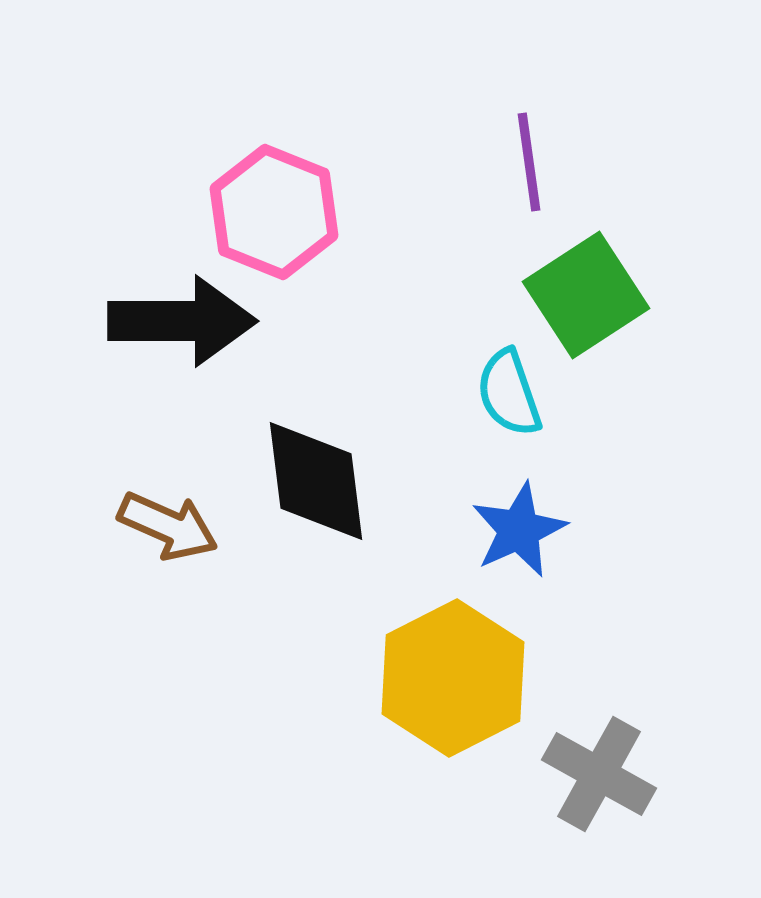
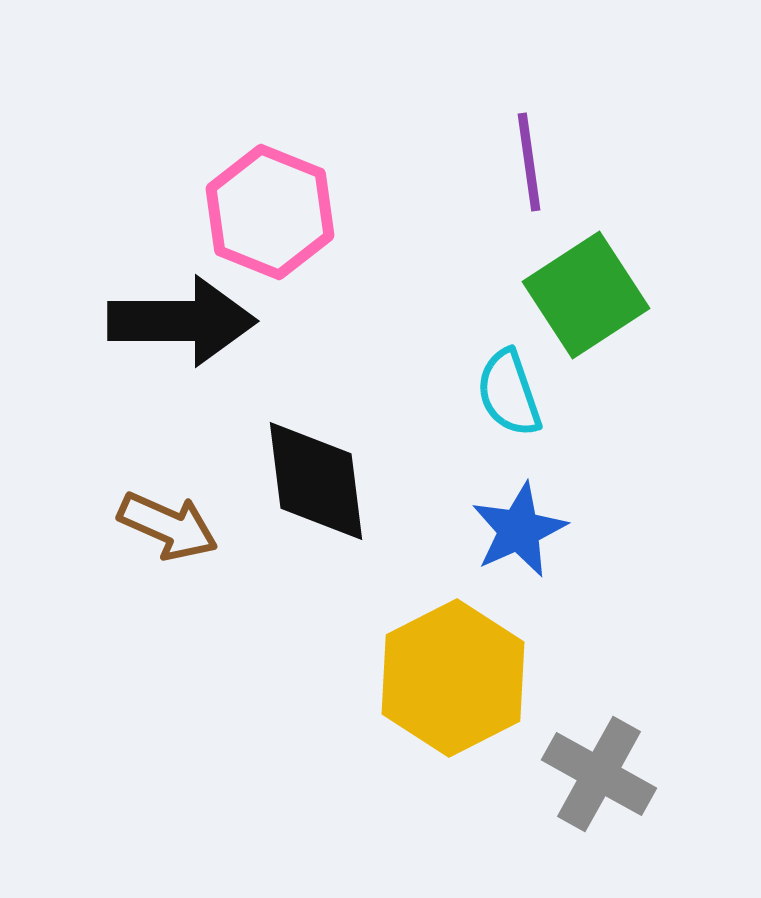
pink hexagon: moved 4 px left
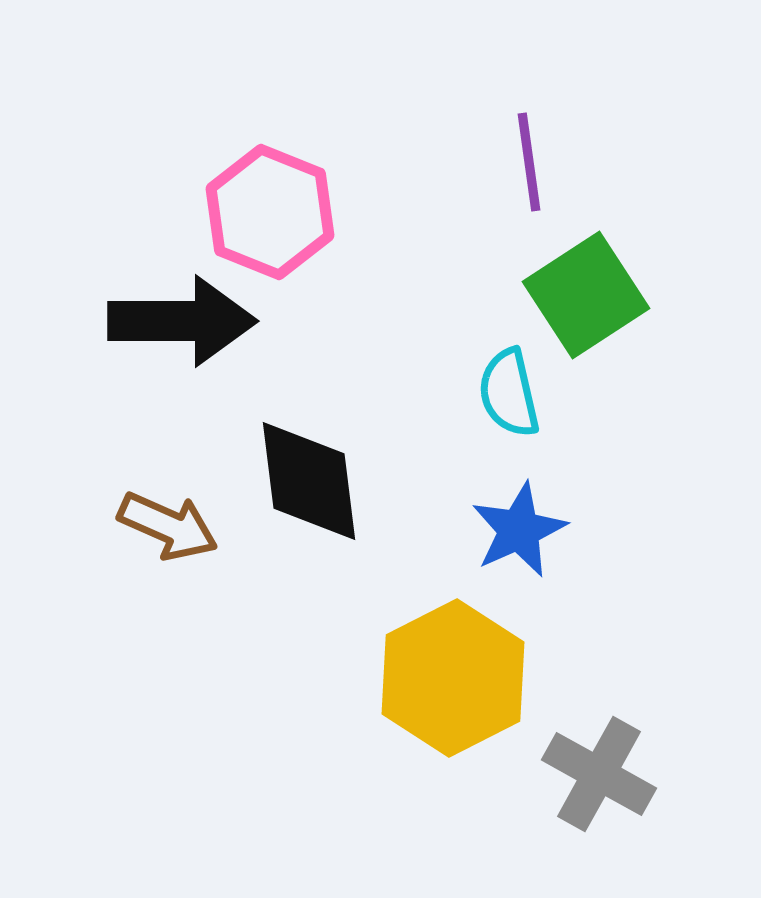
cyan semicircle: rotated 6 degrees clockwise
black diamond: moved 7 px left
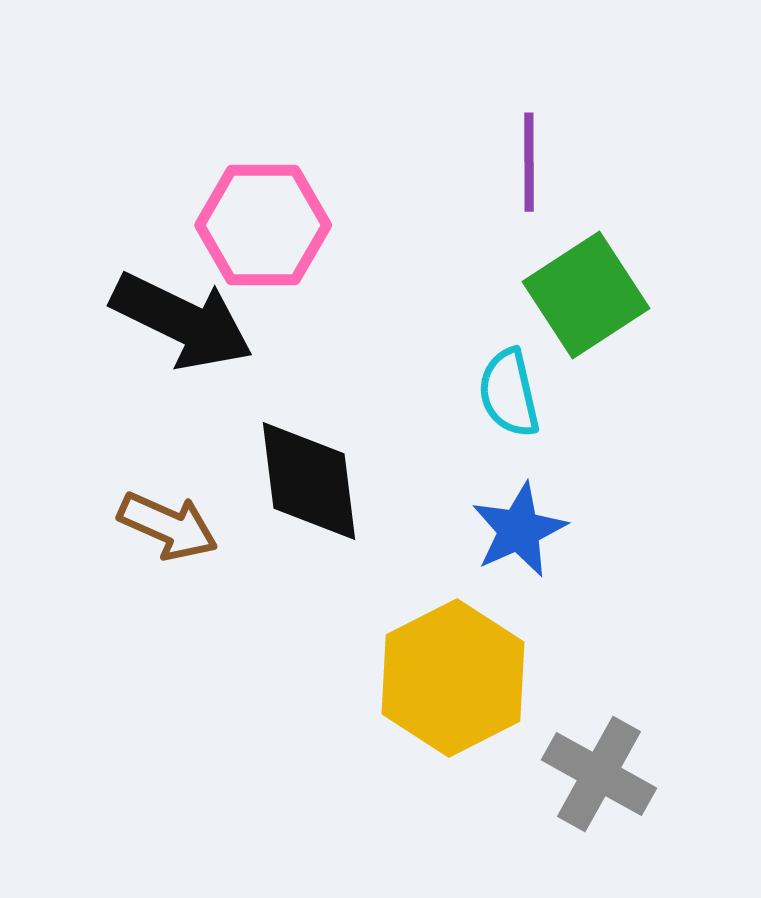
purple line: rotated 8 degrees clockwise
pink hexagon: moved 7 px left, 13 px down; rotated 22 degrees counterclockwise
black arrow: rotated 26 degrees clockwise
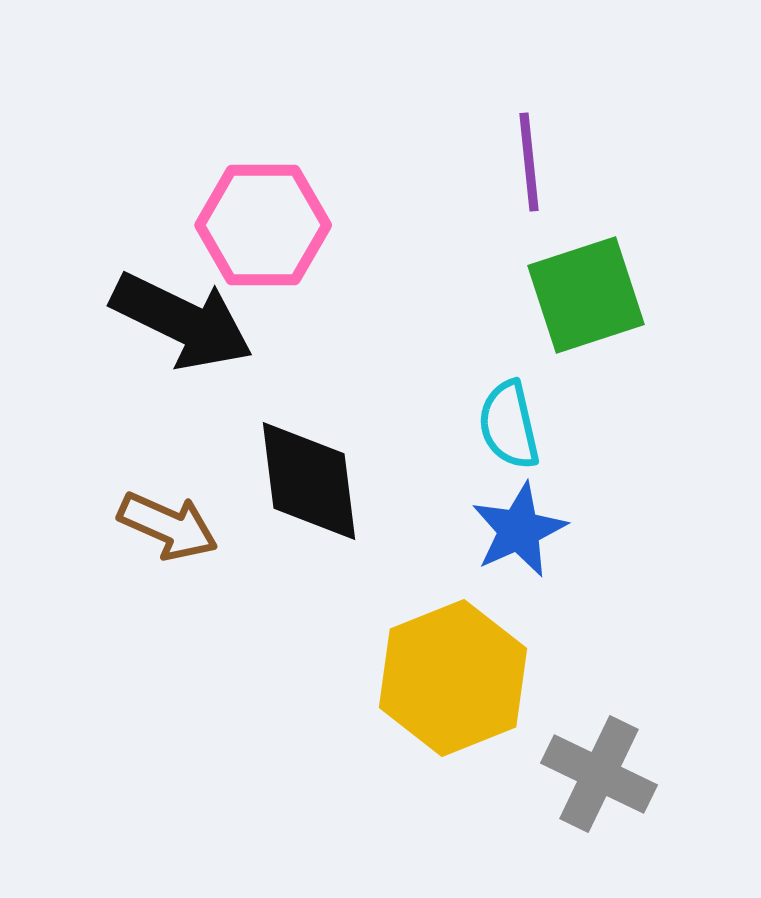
purple line: rotated 6 degrees counterclockwise
green square: rotated 15 degrees clockwise
cyan semicircle: moved 32 px down
yellow hexagon: rotated 5 degrees clockwise
gray cross: rotated 3 degrees counterclockwise
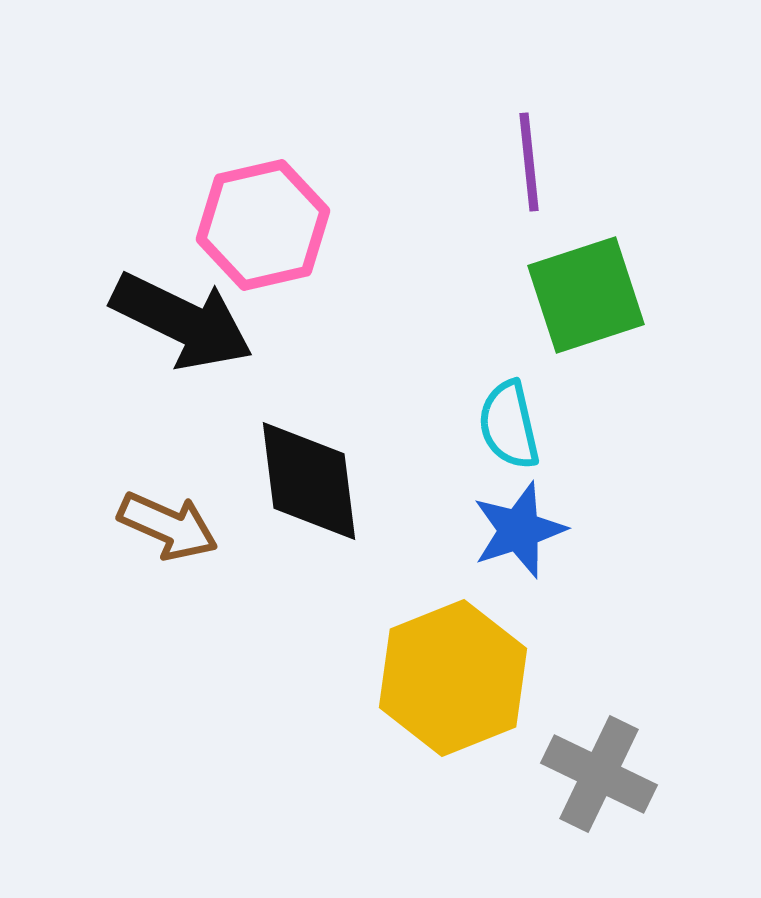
pink hexagon: rotated 13 degrees counterclockwise
blue star: rotated 6 degrees clockwise
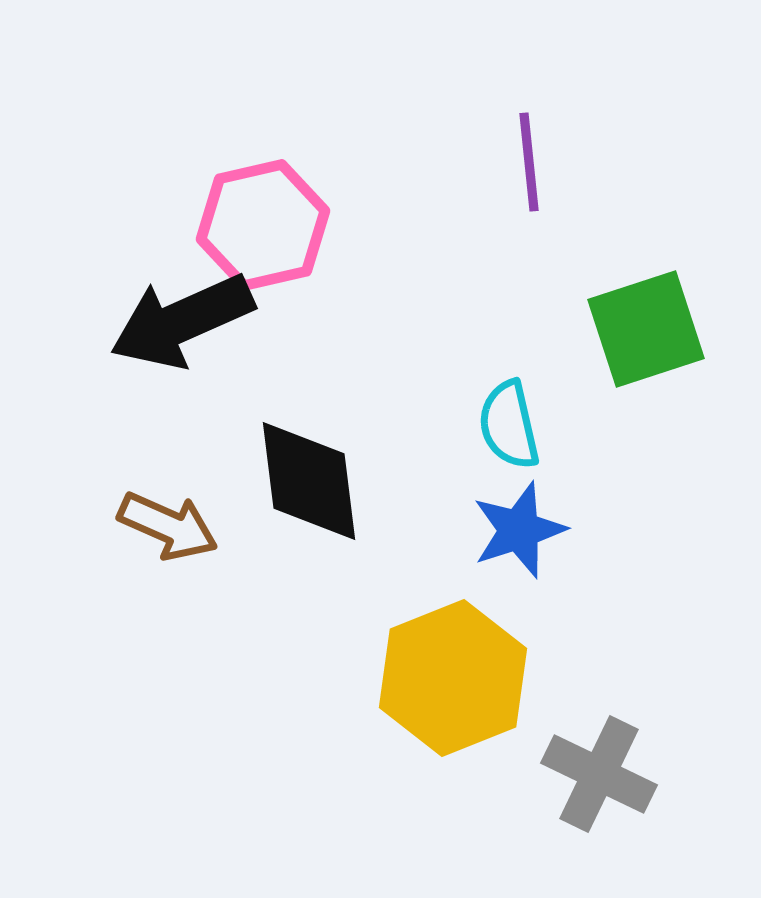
green square: moved 60 px right, 34 px down
black arrow: rotated 130 degrees clockwise
